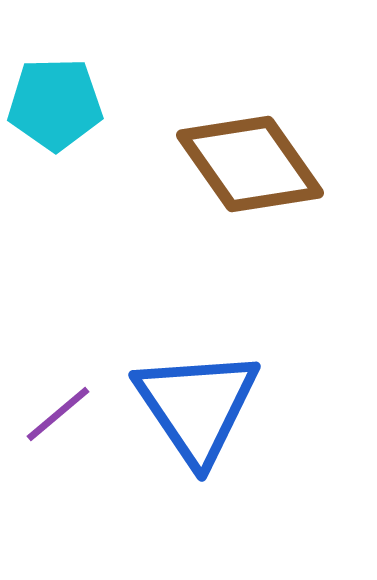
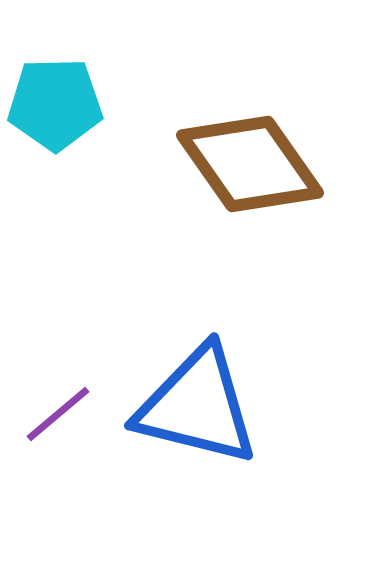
blue triangle: rotated 42 degrees counterclockwise
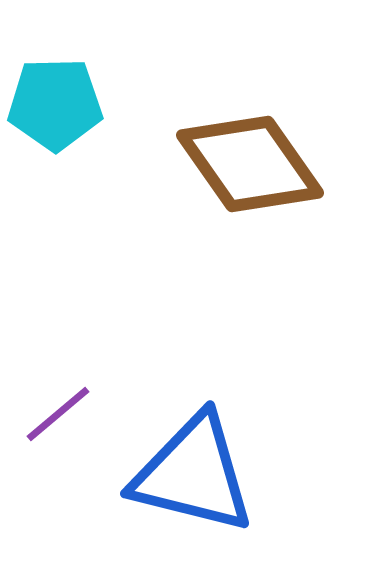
blue triangle: moved 4 px left, 68 px down
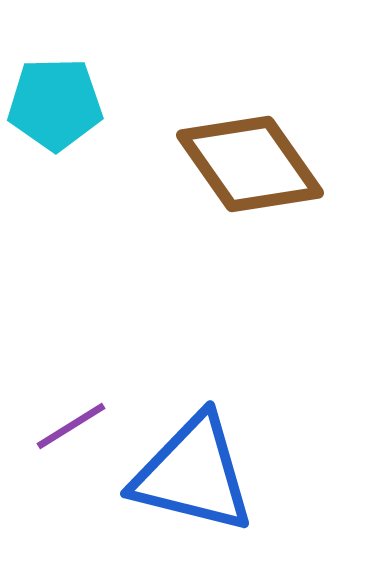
purple line: moved 13 px right, 12 px down; rotated 8 degrees clockwise
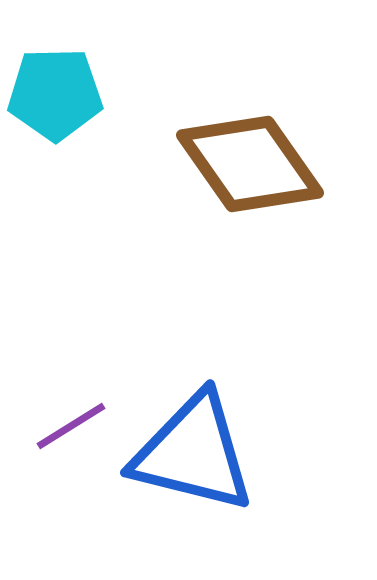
cyan pentagon: moved 10 px up
blue triangle: moved 21 px up
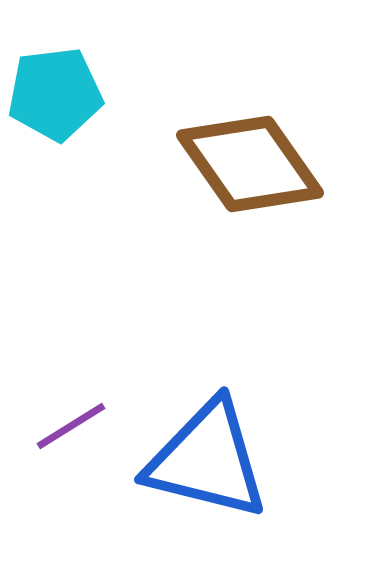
cyan pentagon: rotated 6 degrees counterclockwise
blue triangle: moved 14 px right, 7 px down
